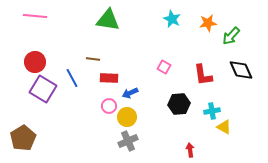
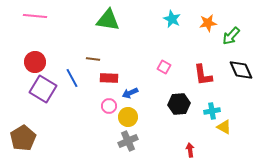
yellow circle: moved 1 px right
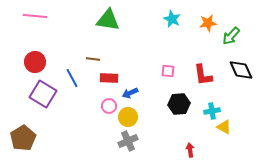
pink square: moved 4 px right, 4 px down; rotated 24 degrees counterclockwise
purple square: moved 5 px down
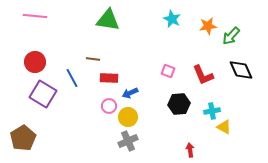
orange star: moved 3 px down
pink square: rotated 16 degrees clockwise
red L-shape: rotated 15 degrees counterclockwise
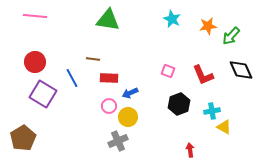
black hexagon: rotated 15 degrees counterclockwise
gray cross: moved 10 px left
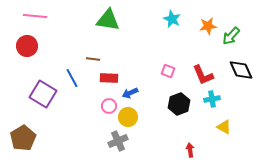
red circle: moved 8 px left, 16 px up
cyan cross: moved 12 px up
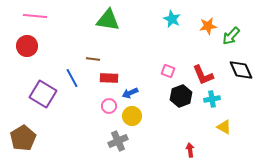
black hexagon: moved 2 px right, 8 px up
yellow circle: moved 4 px right, 1 px up
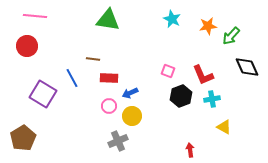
black diamond: moved 6 px right, 3 px up
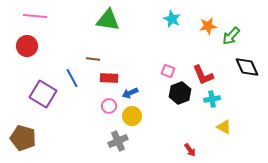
black hexagon: moved 1 px left, 3 px up
brown pentagon: rotated 25 degrees counterclockwise
red arrow: rotated 152 degrees clockwise
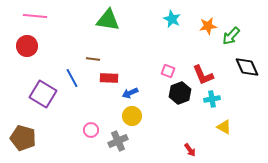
pink circle: moved 18 px left, 24 px down
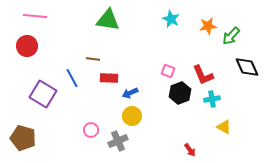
cyan star: moved 1 px left
